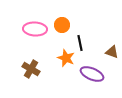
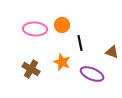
orange star: moved 4 px left, 4 px down
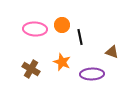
black line: moved 6 px up
purple ellipse: rotated 25 degrees counterclockwise
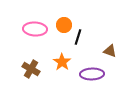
orange circle: moved 2 px right
black line: moved 2 px left; rotated 28 degrees clockwise
brown triangle: moved 2 px left, 1 px up
orange star: rotated 12 degrees clockwise
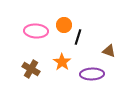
pink ellipse: moved 1 px right, 2 px down
brown triangle: moved 1 px left
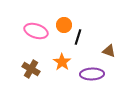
pink ellipse: rotated 15 degrees clockwise
